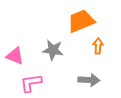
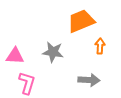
orange arrow: moved 2 px right
gray star: moved 2 px down
pink triangle: rotated 18 degrees counterclockwise
pink L-shape: moved 4 px left; rotated 115 degrees clockwise
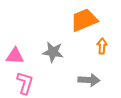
orange trapezoid: moved 3 px right, 1 px up
orange arrow: moved 2 px right
pink L-shape: moved 2 px left
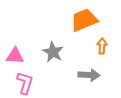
gray star: rotated 20 degrees clockwise
gray arrow: moved 5 px up
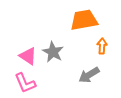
orange trapezoid: rotated 12 degrees clockwise
pink triangle: moved 13 px right; rotated 30 degrees clockwise
gray arrow: rotated 145 degrees clockwise
pink L-shape: rotated 140 degrees clockwise
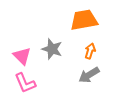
orange arrow: moved 12 px left, 5 px down; rotated 14 degrees clockwise
gray star: moved 1 px left, 3 px up; rotated 10 degrees counterclockwise
pink triangle: moved 6 px left; rotated 12 degrees clockwise
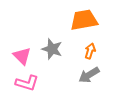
pink L-shape: moved 2 px right; rotated 50 degrees counterclockwise
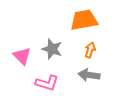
orange arrow: moved 1 px up
gray arrow: rotated 40 degrees clockwise
pink L-shape: moved 20 px right
